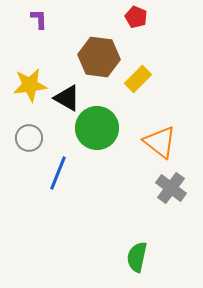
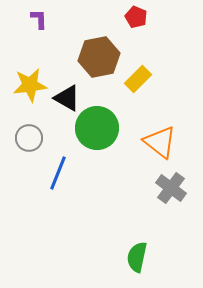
brown hexagon: rotated 18 degrees counterclockwise
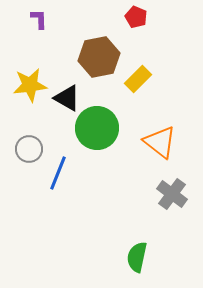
gray circle: moved 11 px down
gray cross: moved 1 px right, 6 px down
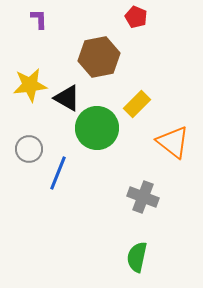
yellow rectangle: moved 1 px left, 25 px down
orange triangle: moved 13 px right
gray cross: moved 29 px left, 3 px down; rotated 16 degrees counterclockwise
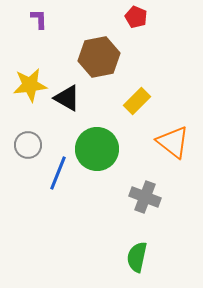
yellow rectangle: moved 3 px up
green circle: moved 21 px down
gray circle: moved 1 px left, 4 px up
gray cross: moved 2 px right
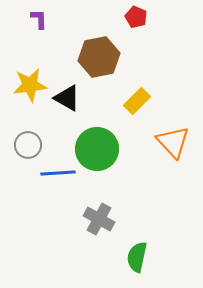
orange triangle: rotated 9 degrees clockwise
blue line: rotated 64 degrees clockwise
gray cross: moved 46 px left, 22 px down; rotated 8 degrees clockwise
